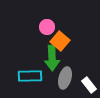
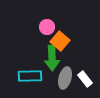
white rectangle: moved 4 px left, 6 px up
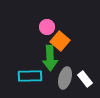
green arrow: moved 2 px left
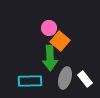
pink circle: moved 2 px right, 1 px down
cyan rectangle: moved 5 px down
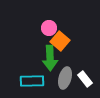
cyan rectangle: moved 2 px right
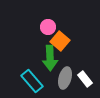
pink circle: moved 1 px left, 1 px up
cyan rectangle: rotated 50 degrees clockwise
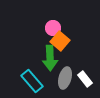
pink circle: moved 5 px right, 1 px down
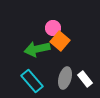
green arrow: moved 13 px left, 9 px up; rotated 80 degrees clockwise
